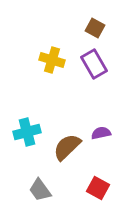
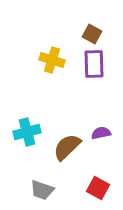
brown square: moved 3 px left, 6 px down
purple rectangle: rotated 28 degrees clockwise
gray trapezoid: moved 2 px right; rotated 35 degrees counterclockwise
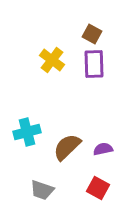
yellow cross: rotated 20 degrees clockwise
purple semicircle: moved 2 px right, 16 px down
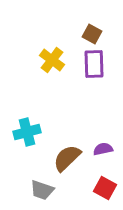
brown semicircle: moved 11 px down
red square: moved 7 px right
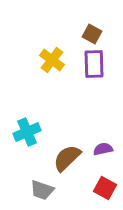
cyan cross: rotated 8 degrees counterclockwise
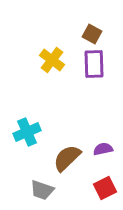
red square: rotated 35 degrees clockwise
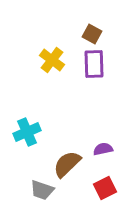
brown semicircle: moved 6 px down
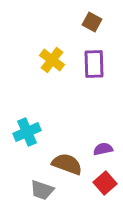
brown square: moved 12 px up
brown semicircle: rotated 64 degrees clockwise
red square: moved 5 px up; rotated 15 degrees counterclockwise
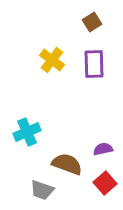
brown square: rotated 30 degrees clockwise
